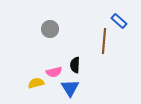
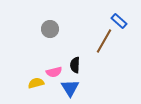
brown line: rotated 25 degrees clockwise
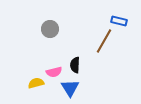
blue rectangle: rotated 28 degrees counterclockwise
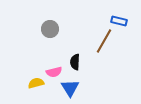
black semicircle: moved 3 px up
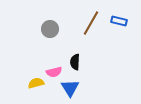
brown line: moved 13 px left, 18 px up
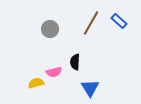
blue rectangle: rotated 28 degrees clockwise
blue triangle: moved 20 px right
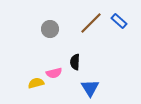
brown line: rotated 15 degrees clockwise
pink semicircle: moved 1 px down
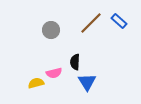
gray circle: moved 1 px right, 1 px down
blue triangle: moved 3 px left, 6 px up
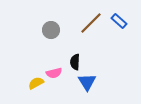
yellow semicircle: rotated 14 degrees counterclockwise
